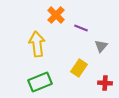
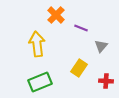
red cross: moved 1 px right, 2 px up
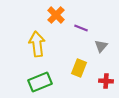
yellow rectangle: rotated 12 degrees counterclockwise
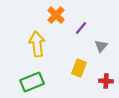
purple line: rotated 72 degrees counterclockwise
green rectangle: moved 8 px left
